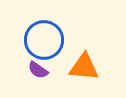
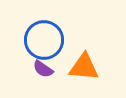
purple semicircle: moved 5 px right, 1 px up
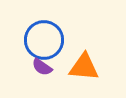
purple semicircle: moved 1 px left, 2 px up
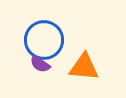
purple semicircle: moved 2 px left, 3 px up
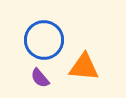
purple semicircle: moved 14 px down; rotated 15 degrees clockwise
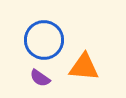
purple semicircle: rotated 15 degrees counterclockwise
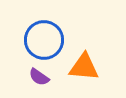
purple semicircle: moved 1 px left, 1 px up
